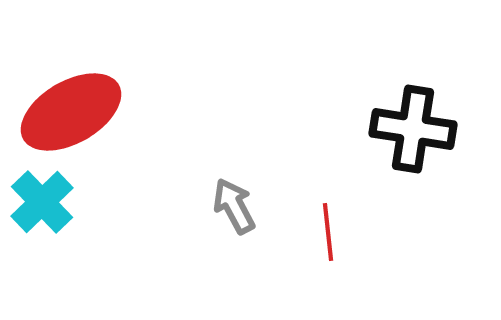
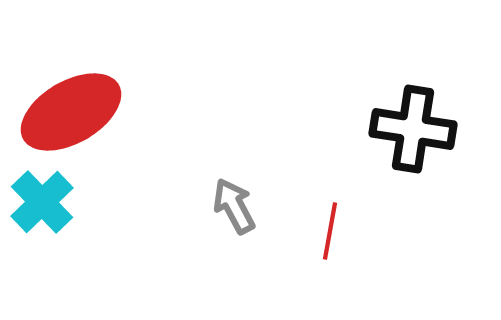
red line: moved 2 px right, 1 px up; rotated 16 degrees clockwise
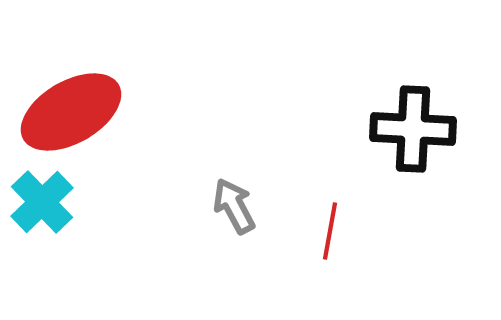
black cross: rotated 6 degrees counterclockwise
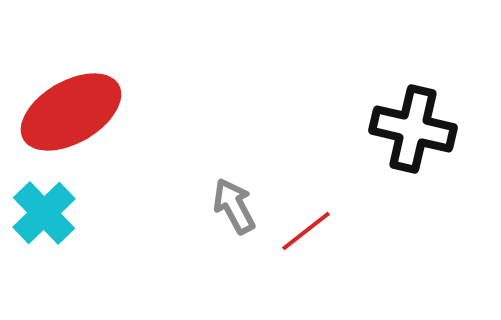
black cross: rotated 10 degrees clockwise
cyan cross: moved 2 px right, 11 px down
red line: moved 24 px left; rotated 42 degrees clockwise
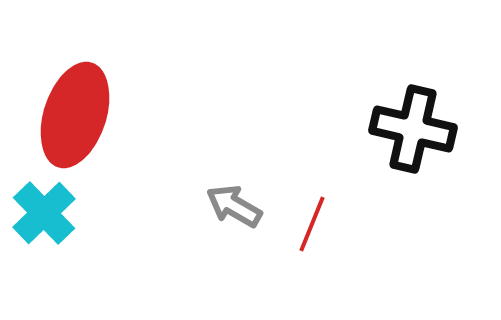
red ellipse: moved 4 px right, 3 px down; rotated 42 degrees counterclockwise
gray arrow: rotated 32 degrees counterclockwise
red line: moved 6 px right, 7 px up; rotated 30 degrees counterclockwise
